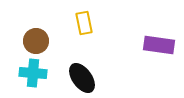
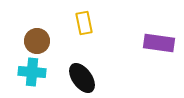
brown circle: moved 1 px right
purple rectangle: moved 2 px up
cyan cross: moved 1 px left, 1 px up
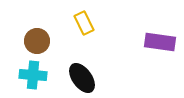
yellow rectangle: rotated 15 degrees counterclockwise
purple rectangle: moved 1 px right, 1 px up
cyan cross: moved 1 px right, 3 px down
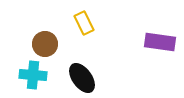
brown circle: moved 8 px right, 3 px down
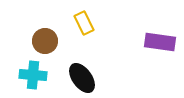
brown circle: moved 3 px up
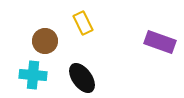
yellow rectangle: moved 1 px left
purple rectangle: rotated 12 degrees clockwise
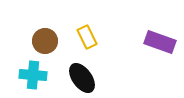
yellow rectangle: moved 4 px right, 14 px down
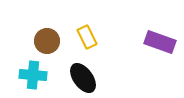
brown circle: moved 2 px right
black ellipse: moved 1 px right
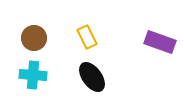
brown circle: moved 13 px left, 3 px up
black ellipse: moved 9 px right, 1 px up
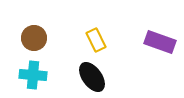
yellow rectangle: moved 9 px right, 3 px down
